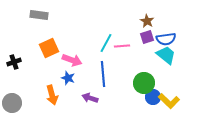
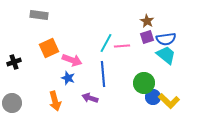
orange arrow: moved 3 px right, 6 px down
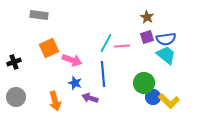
brown star: moved 4 px up
blue star: moved 7 px right, 5 px down
gray circle: moved 4 px right, 6 px up
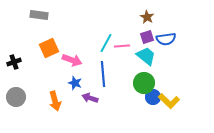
cyan trapezoid: moved 20 px left, 1 px down
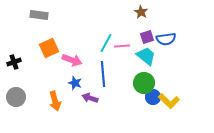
brown star: moved 6 px left, 5 px up
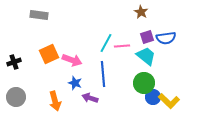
blue semicircle: moved 1 px up
orange square: moved 6 px down
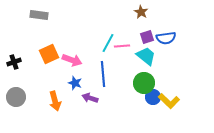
cyan line: moved 2 px right
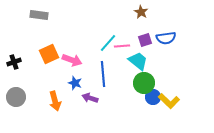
purple square: moved 2 px left, 3 px down
cyan line: rotated 12 degrees clockwise
cyan trapezoid: moved 8 px left, 5 px down
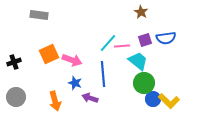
blue circle: moved 2 px down
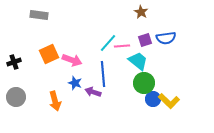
purple arrow: moved 3 px right, 6 px up
